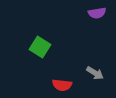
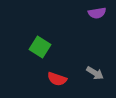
red semicircle: moved 5 px left, 6 px up; rotated 12 degrees clockwise
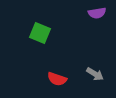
green square: moved 14 px up; rotated 10 degrees counterclockwise
gray arrow: moved 1 px down
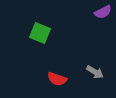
purple semicircle: moved 6 px right, 1 px up; rotated 18 degrees counterclockwise
gray arrow: moved 2 px up
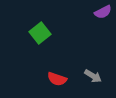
green square: rotated 30 degrees clockwise
gray arrow: moved 2 px left, 4 px down
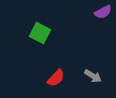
green square: rotated 25 degrees counterclockwise
red semicircle: moved 1 px left, 1 px up; rotated 66 degrees counterclockwise
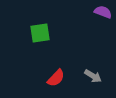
purple semicircle: rotated 132 degrees counterclockwise
green square: rotated 35 degrees counterclockwise
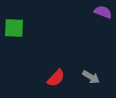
green square: moved 26 px left, 5 px up; rotated 10 degrees clockwise
gray arrow: moved 2 px left, 1 px down
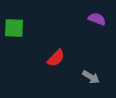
purple semicircle: moved 6 px left, 7 px down
red semicircle: moved 20 px up
